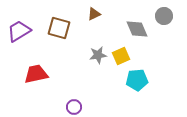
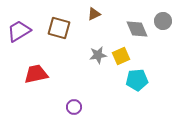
gray circle: moved 1 px left, 5 px down
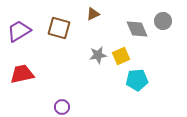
brown triangle: moved 1 px left
red trapezoid: moved 14 px left
purple circle: moved 12 px left
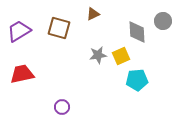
gray diamond: moved 3 px down; rotated 20 degrees clockwise
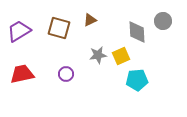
brown triangle: moved 3 px left, 6 px down
purple circle: moved 4 px right, 33 px up
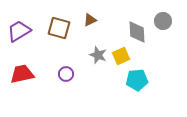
gray star: rotated 30 degrees clockwise
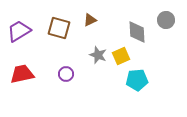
gray circle: moved 3 px right, 1 px up
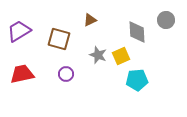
brown square: moved 11 px down
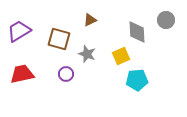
gray star: moved 11 px left, 1 px up
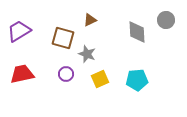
brown square: moved 4 px right, 1 px up
yellow square: moved 21 px left, 23 px down
